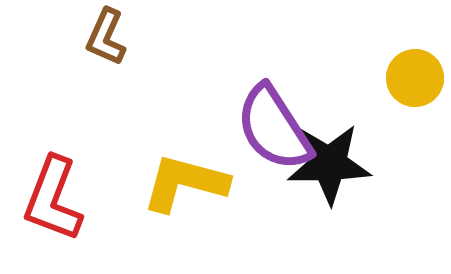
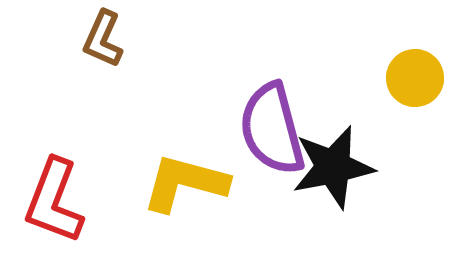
brown L-shape: moved 3 px left, 2 px down
purple semicircle: moved 2 px left, 1 px down; rotated 18 degrees clockwise
black star: moved 4 px right, 3 px down; rotated 10 degrees counterclockwise
red L-shape: moved 1 px right, 2 px down
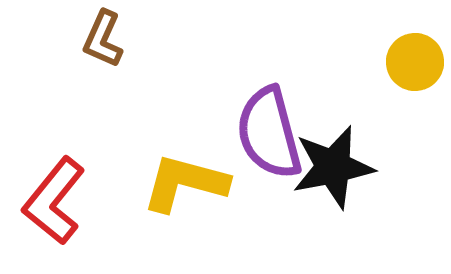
yellow circle: moved 16 px up
purple semicircle: moved 3 px left, 4 px down
red L-shape: rotated 18 degrees clockwise
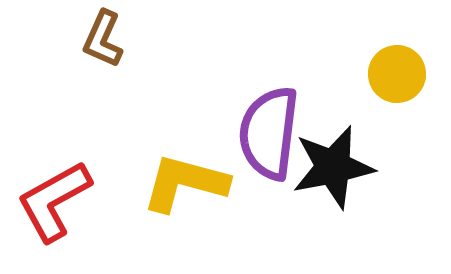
yellow circle: moved 18 px left, 12 px down
purple semicircle: rotated 22 degrees clockwise
red L-shape: rotated 22 degrees clockwise
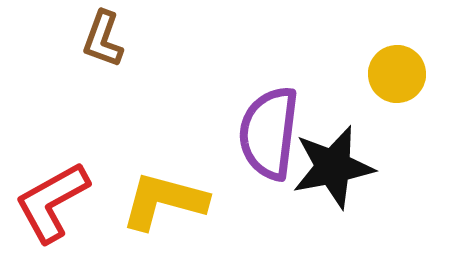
brown L-shape: rotated 4 degrees counterclockwise
yellow L-shape: moved 21 px left, 18 px down
red L-shape: moved 2 px left, 1 px down
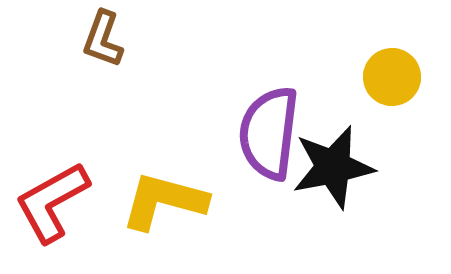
yellow circle: moved 5 px left, 3 px down
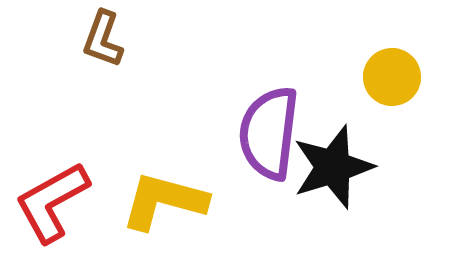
black star: rotated 6 degrees counterclockwise
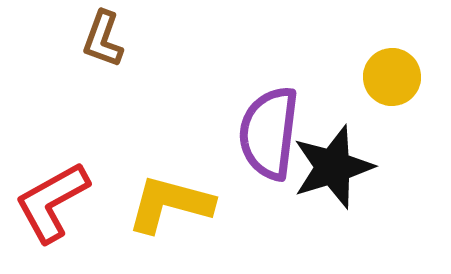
yellow L-shape: moved 6 px right, 3 px down
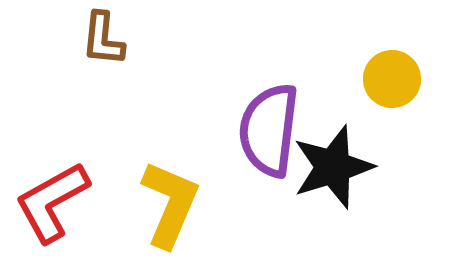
brown L-shape: rotated 14 degrees counterclockwise
yellow circle: moved 2 px down
purple semicircle: moved 3 px up
yellow L-shape: rotated 98 degrees clockwise
